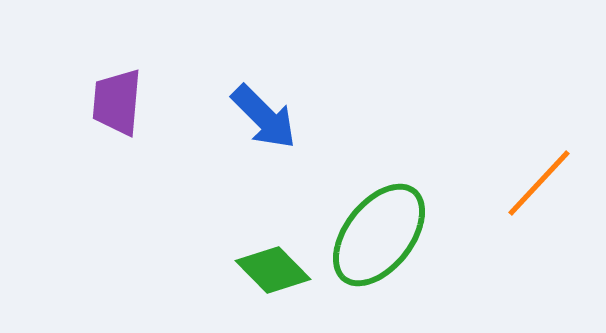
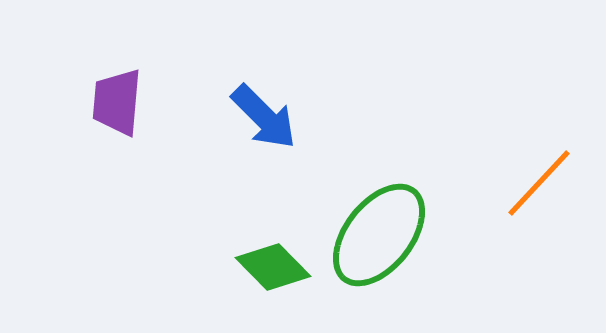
green diamond: moved 3 px up
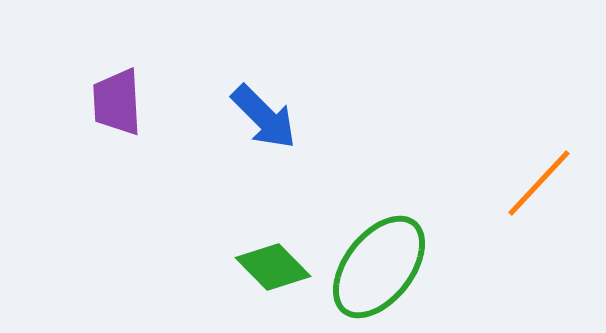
purple trapezoid: rotated 8 degrees counterclockwise
green ellipse: moved 32 px down
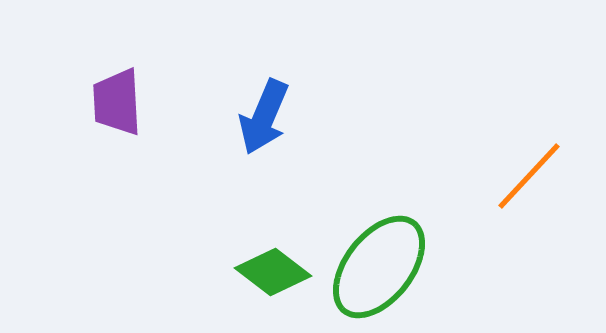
blue arrow: rotated 68 degrees clockwise
orange line: moved 10 px left, 7 px up
green diamond: moved 5 px down; rotated 8 degrees counterclockwise
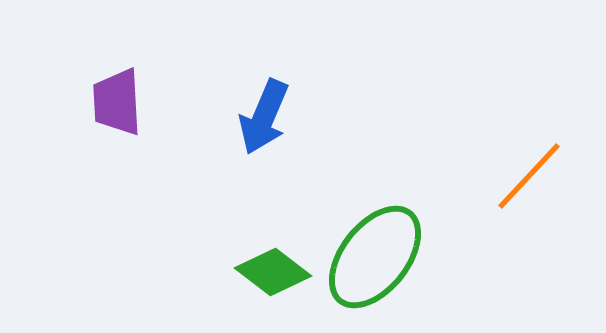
green ellipse: moved 4 px left, 10 px up
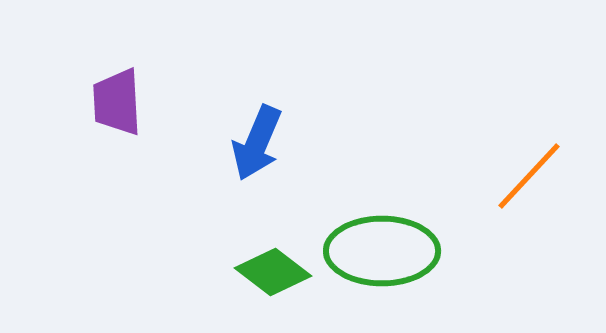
blue arrow: moved 7 px left, 26 px down
green ellipse: moved 7 px right, 6 px up; rotated 52 degrees clockwise
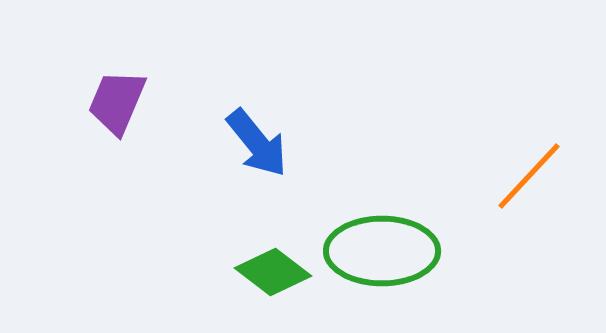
purple trapezoid: rotated 26 degrees clockwise
blue arrow: rotated 62 degrees counterclockwise
